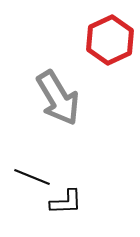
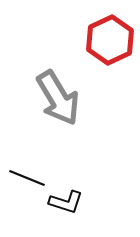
black line: moved 5 px left, 1 px down
black L-shape: rotated 20 degrees clockwise
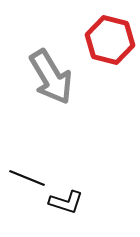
red hexagon: rotated 21 degrees counterclockwise
gray arrow: moved 7 px left, 21 px up
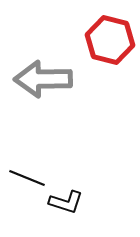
gray arrow: moved 8 px left, 2 px down; rotated 120 degrees clockwise
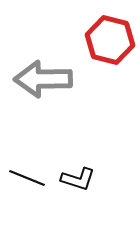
black L-shape: moved 12 px right, 23 px up
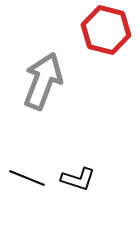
red hexagon: moved 4 px left, 10 px up
gray arrow: moved 2 px down; rotated 112 degrees clockwise
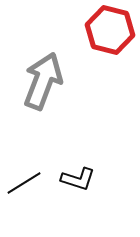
red hexagon: moved 4 px right
black line: moved 3 px left, 5 px down; rotated 54 degrees counterclockwise
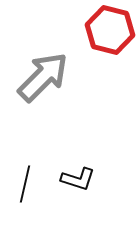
gray arrow: moved 4 px up; rotated 24 degrees clockwise
black line: moved 1 px right, 1 px down; rotated 45 degrees counterclockwise
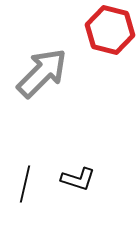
gray arrow: moved 1 px left, 4 px up
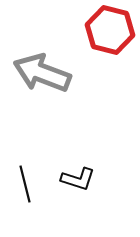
gray arrow: rotated 114 degrees counterclockwise
black line: rotated 27 degrees counterclockwise
